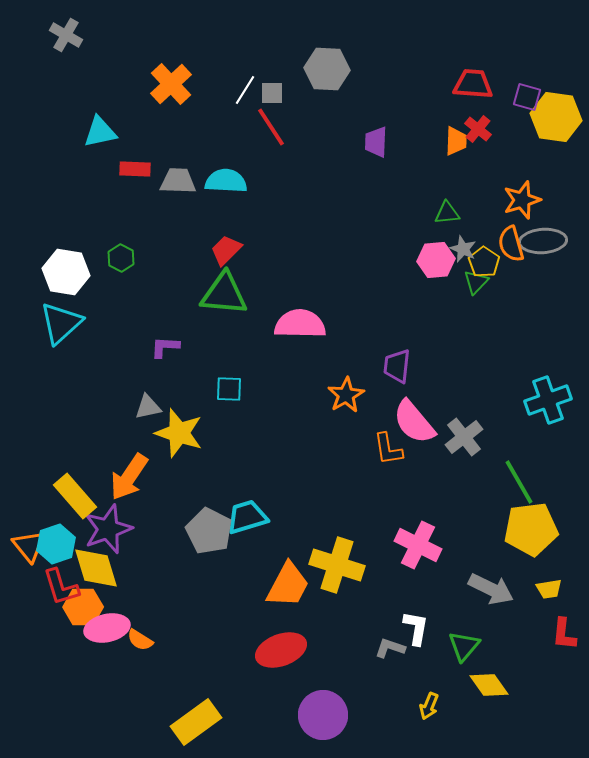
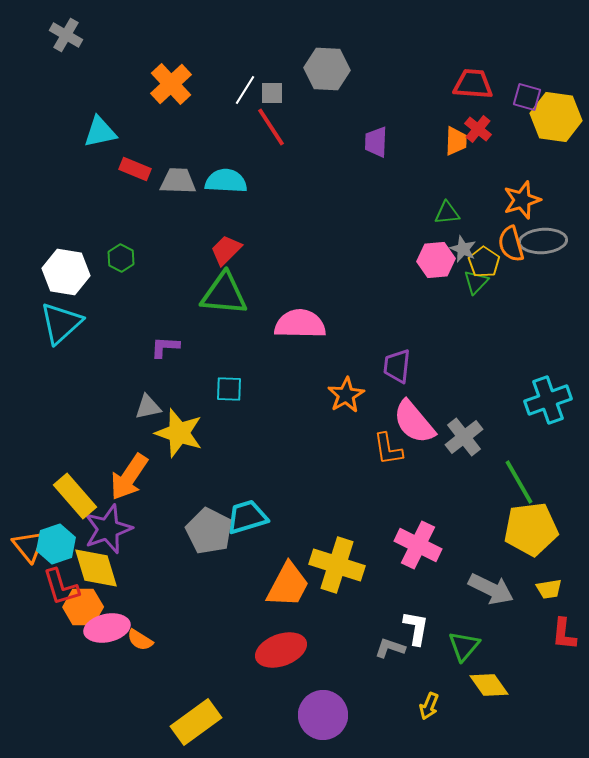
red rectangle at (135, 169): rotated 20 degrees clockwise
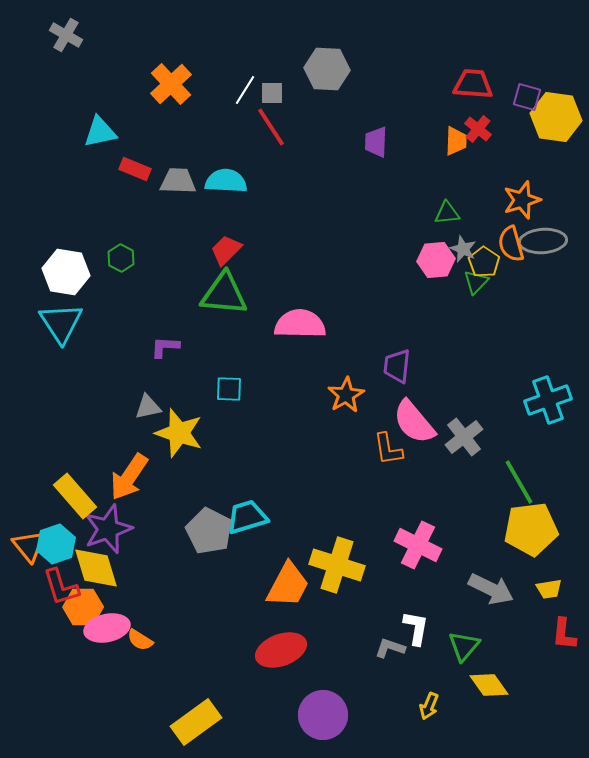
cyan triangle at (61, 323): rotated 21 degrees counterclockwise
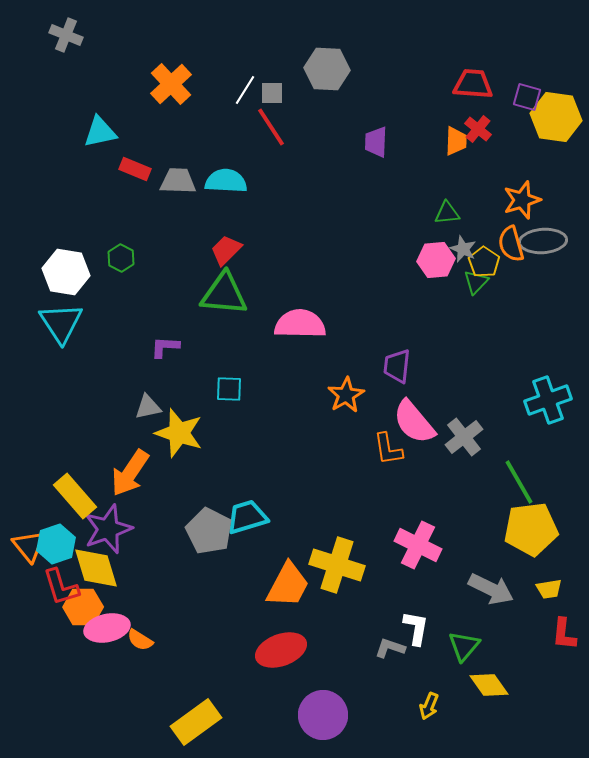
gray cross at (66, 35): rotated 8 degrees counterclockwise
orange arrow at (129, 477): moved 1 px right, 4 px up
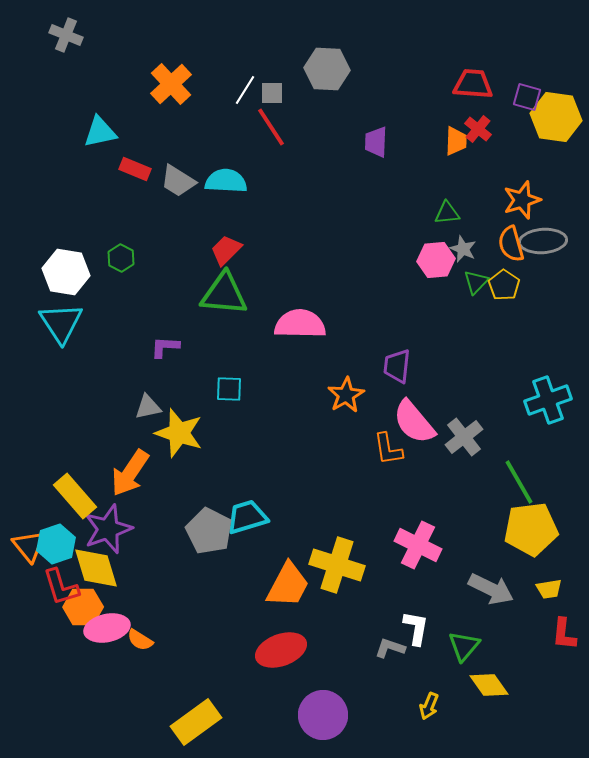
gray trapezoid at (178, 181): rotated 150 degrees counterclockwise
yellow pentagon at (484, 262): moved 20 px right, 23 px down
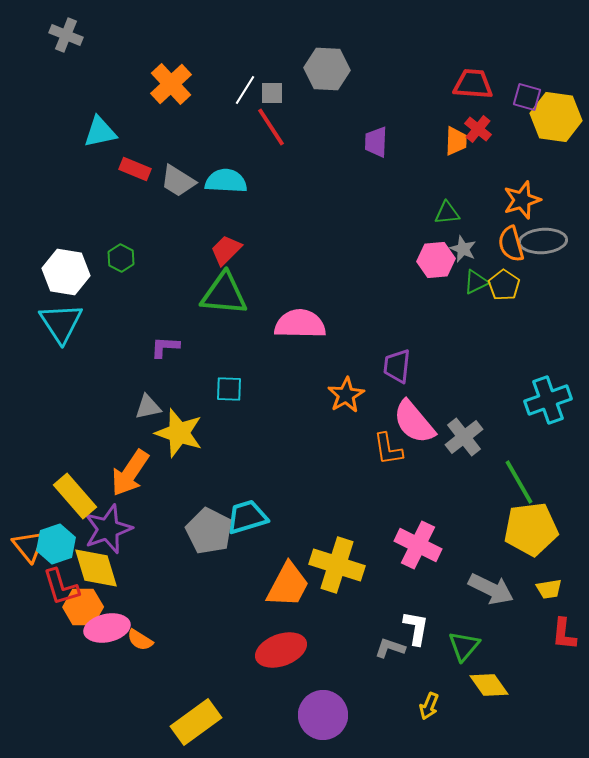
green triangle at (476, 282): rotated 20 degrees clockwise
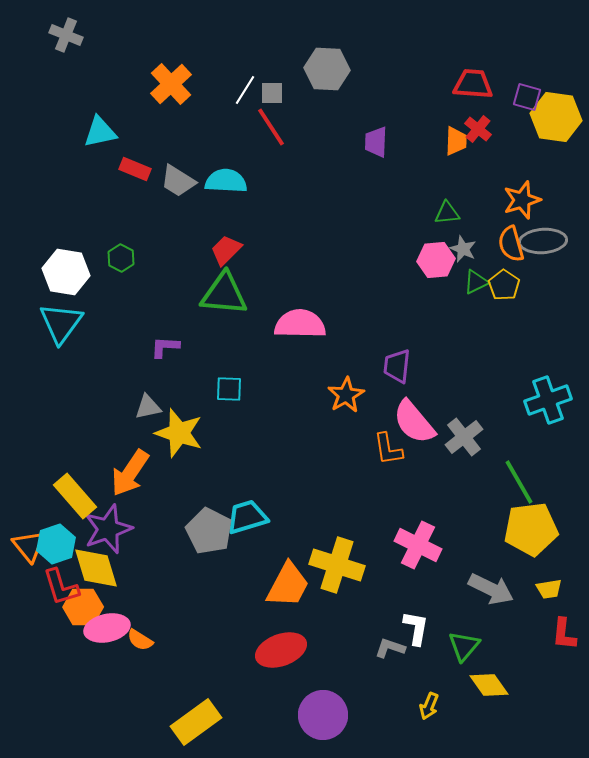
cyan triangle at (61, 323): rotated 9 degrees clockwise
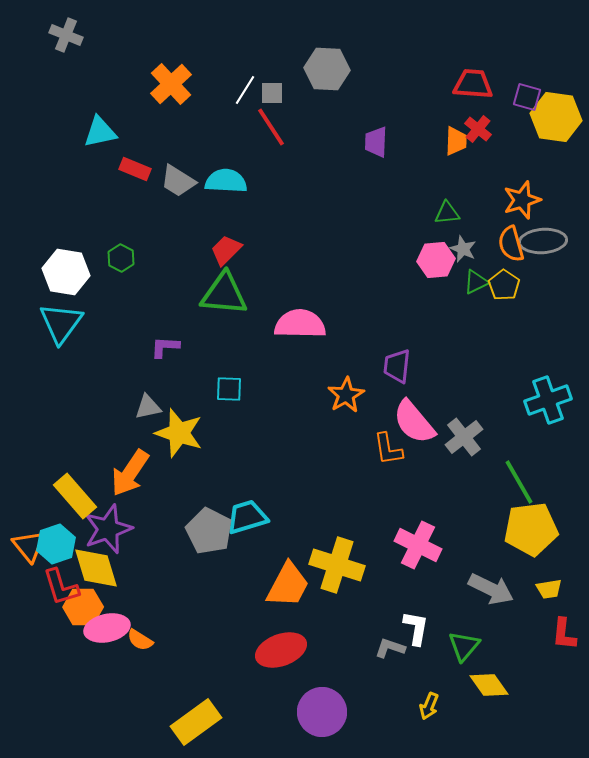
purple circle at (323, 715): moved 1 px left, 3 px up
